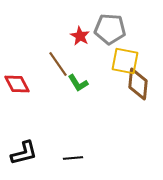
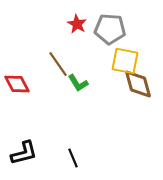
red star: moved 3 px left, 12 px up
brown diamond: rotated 20 degrees counterclockwise
black line: rotated 72 degrees clockwise
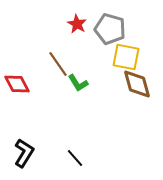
gray pentagon: rotated 12 degrees clockwise
yellow square: moved 1 px right, 4 px up
brown diamond: moved 1 px left
black L-shape: rotated 44 degrees counterclockwise
black line: moved 2 px right; rotated 18 degrees counterclockwise
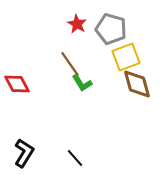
gray pentagon: moved 1 px right
yellow square: rotated 32 degrees counterclockwise
brown line: moved 12 px right
green L-shape: moved 4 px right
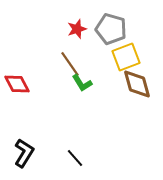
red star: moved 5 px down; rotated 24 degrees clockwise
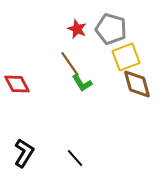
red star: rotated 30 degrees counterclockwise
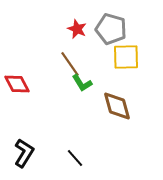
yellow square: rotated 20 degrees clockwise
brown diamond: moved 20 px left, 22 px down
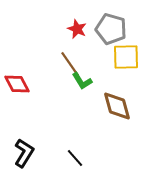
green L-shape: moved 2 px up
